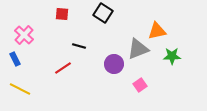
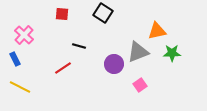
gray triangle: moved 3 px down
green star: moved 3 px up
yellow line: moved 2 px up
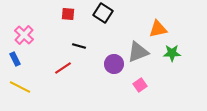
red square: moved 6 px right
orange triangle: moved 1 px right, 2 px up
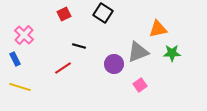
red square: moved 4 px left; rotated 32 degrees counterclockwise
yellow line: rotated 10 degrees counterclockwise
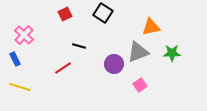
red square: moved 1 px right
orange triangle: moved 7 px left, 2 px up
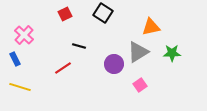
gray triangle: rotated 10 degrees counterclockwise
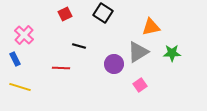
red line: moved 2 px left; rotated 36 degrees clockwise
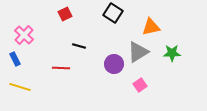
black square: moved 10 px right
